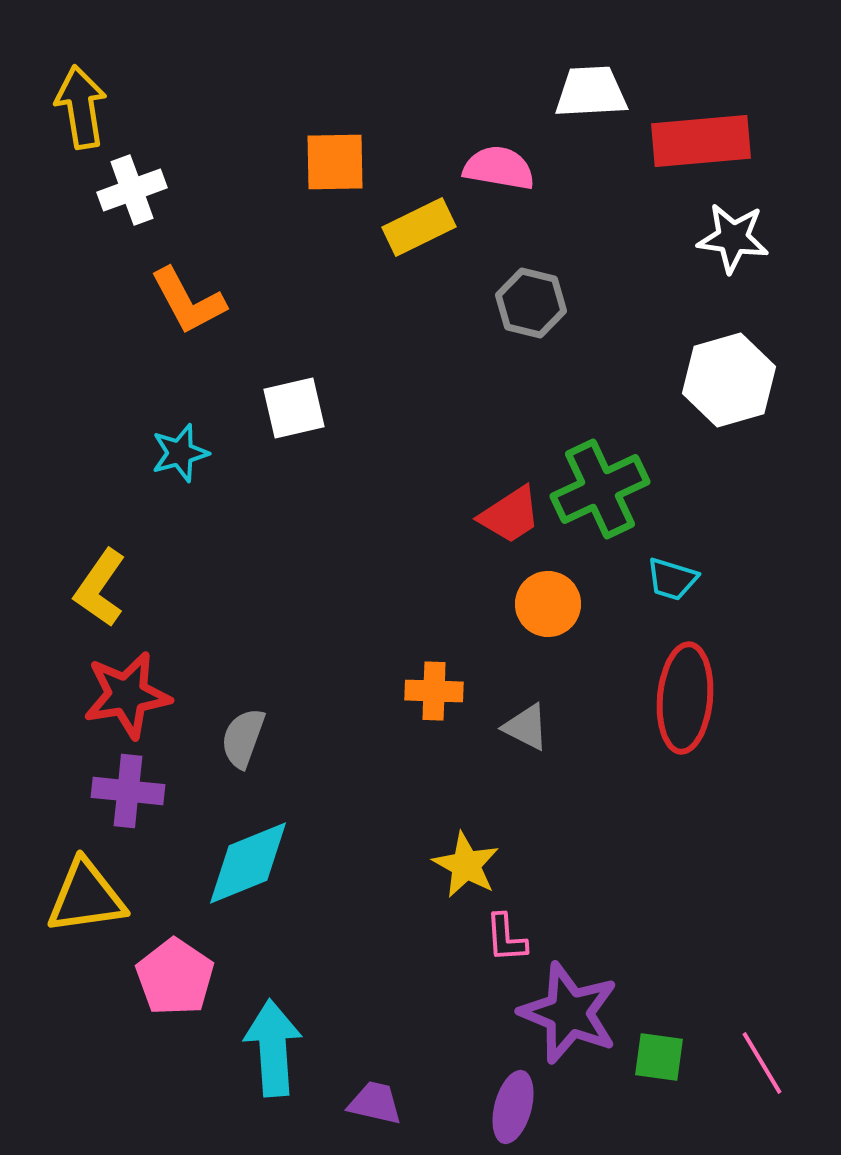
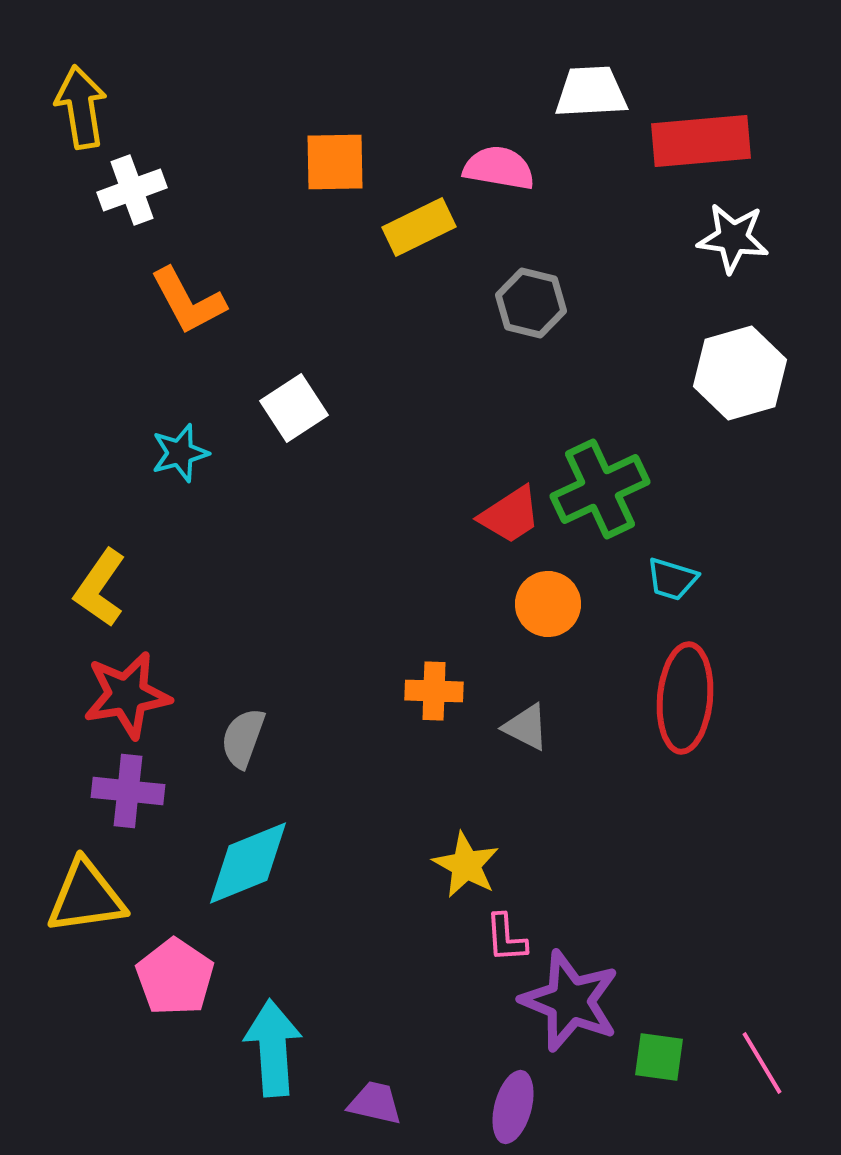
white hexagon: moved 11 px right, 7 px up
white square: rotated 20 degrees counterclockwise
purple star: moved 1 px right, 12 px up
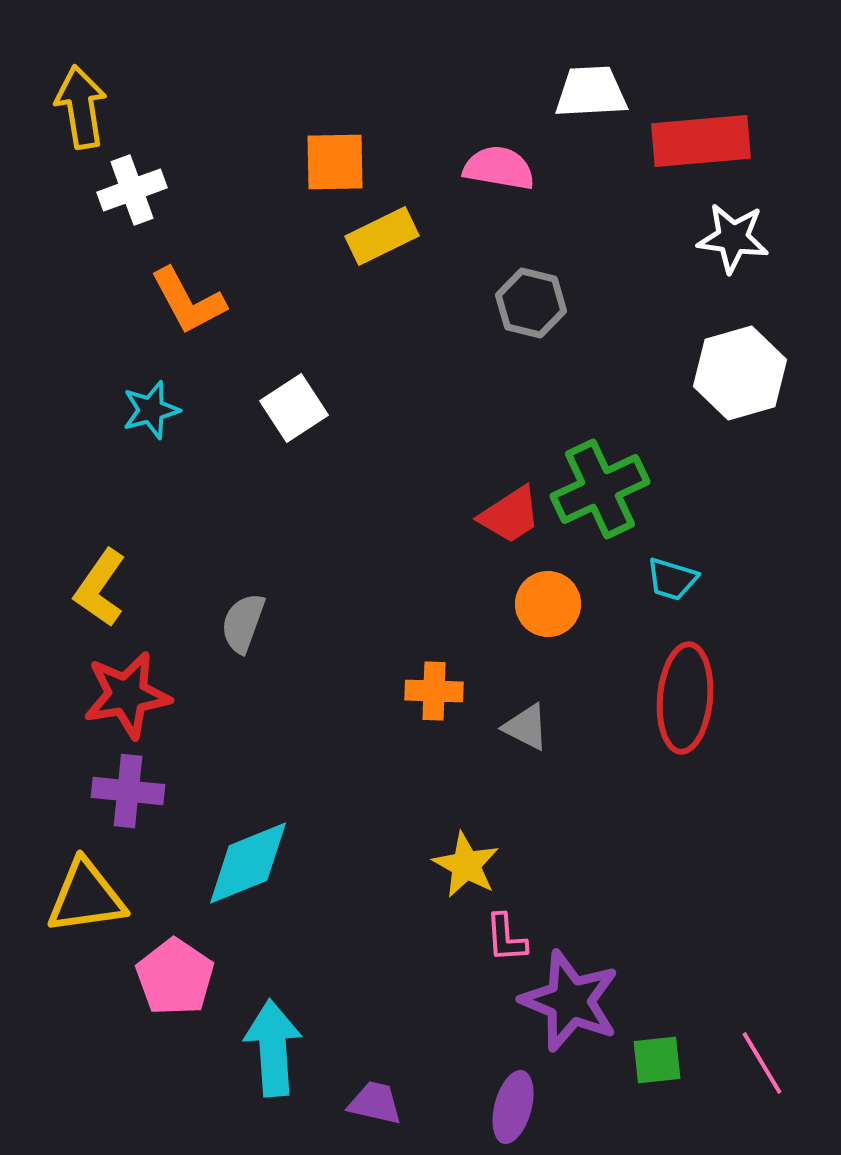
yellow rectangle: moved 37 px left, 9 px down
cyan star: moved 29 px left, 43 px up
gray semicircle: moved 115 px up
green square: moved 2 px left, 3 px down; rotated 14 degrees counterclockwise
